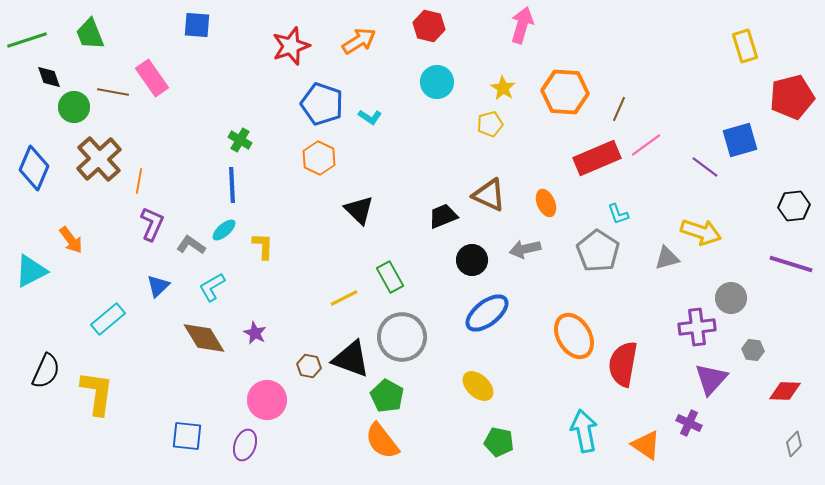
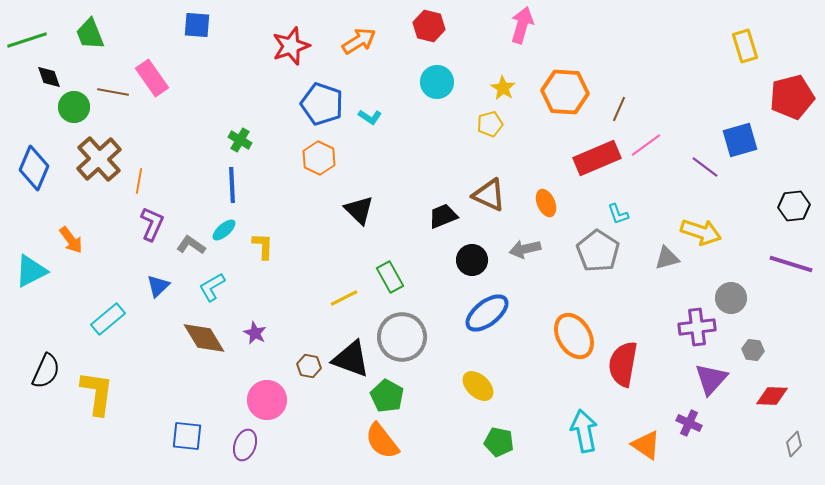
red diamond at (785, 391): moved 13 px left, 5 px down
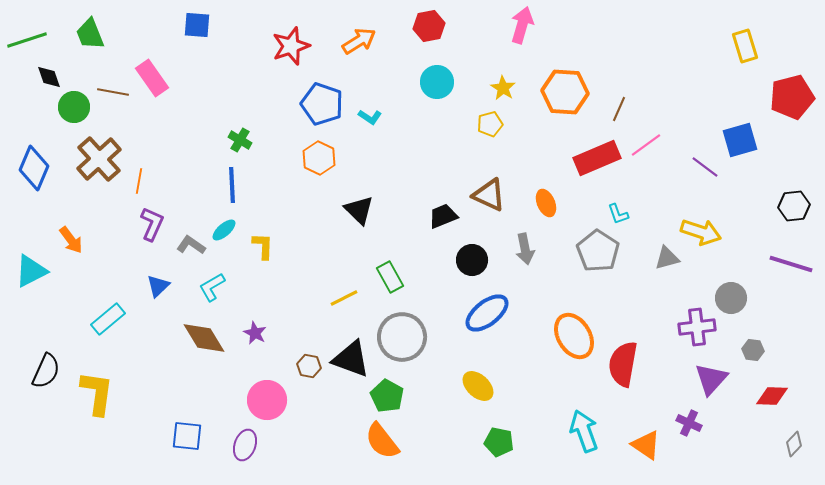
red hexagon at (429, 26): rotated 24 degrees counterclockwise
gray arrow at (525, 249): rotated 88 degrees counterclockwise
cyan arrow at (584, 431): rotated 9 degrees counterclockwise
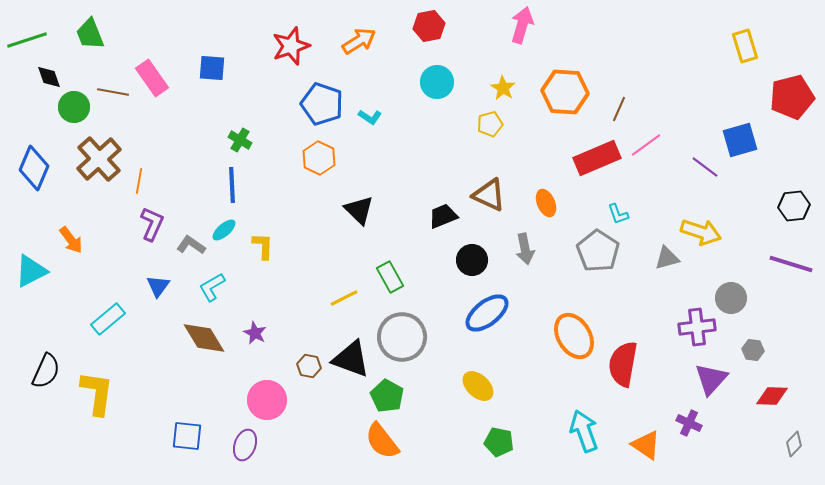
blue square at (197, 25): moved 15 px right, 43 px down
blue triangle at (158, 286): rotated 10 degrees counterclockwise
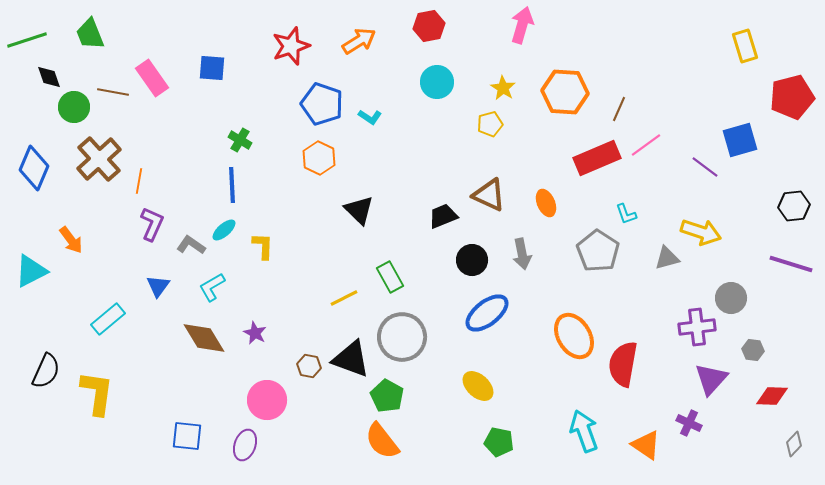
cyan L-shape at (618, 214): moved 8 px right
gray arrow at (525, 249): moved 3 px left, 5 px down
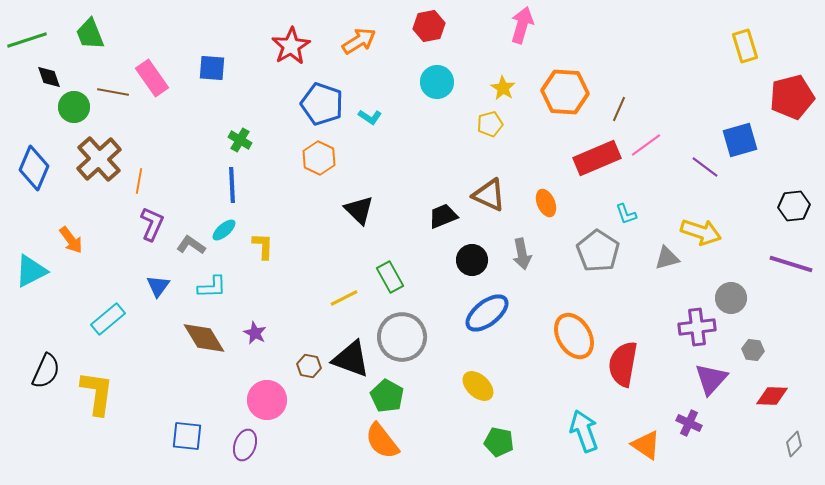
red star at (291, 46): rotated 12 degrees counterclockwise
cyan L-shape at (212, 287): rotated 152 degrees counterclockwise
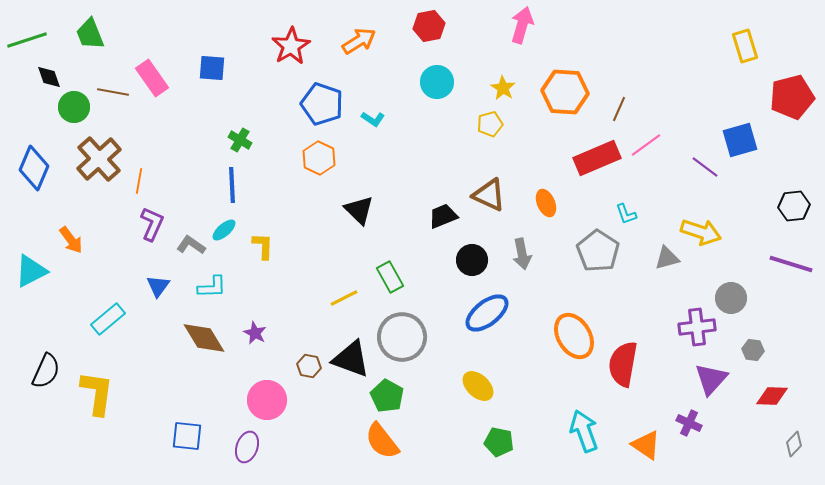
cyan L-shape at (370, 117): moved 3 px right, 2 px down
purple ellipse at (245, 445): moved 2 px right, 2 px down
